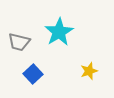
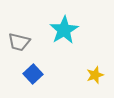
cyan star: moved 5 px right, 2 px up
yellow star: moved 6 px right, 4 px down
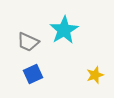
gray trapezoid: moved 9 px right; rotated 10 degrees clockwise
blue square: rotated 18 degrees clockwise
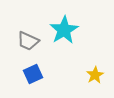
gray trapezoid: moved 1 px up
yellow star: rotated 12 degrees counterclockwise
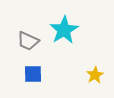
blue square: rotated 24 degrees clockwise
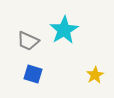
blue square: rotated 18 degrees clockwise
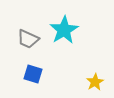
gray trapezoid: moved 2 px up
yellow star: moved 7 px down
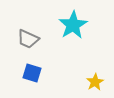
cyan star: moved 9 px right, 5 px up
blue square: moved 1 px left, 1 px up
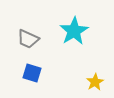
cyan star: moved 1 px right, 6 px down
